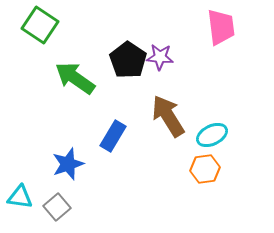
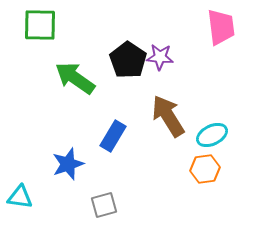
green square: rotated 33 degrees counterclockwise
gray square: moved 47 px right, 2 px up; rotated 24 degrees clockwise
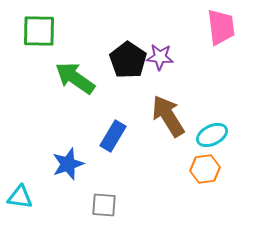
green square: moved 1 px left, 6 px down
gray square: rotated 20 degrees clockwise
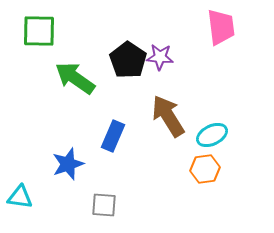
blue rectangle: rotated 8 degrees counterclockwise
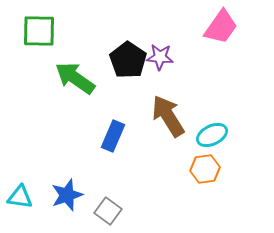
pink trapezoid: rotated 42 degrees clockwise
blue star: moved 1 px left, 31 px down
gray square: moved 4 px right, 6 px down; rotated 32 degrees clockwise
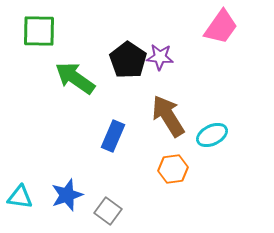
orange hexagon: moved 32 px left
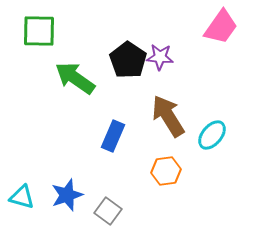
cyan ellipse: rotated 24 degrees counterclockwise
orange hexagon: moved 7 px left, 2 px down
cyan triangle: moved 2 px right; rotated 8 degrees clockwise
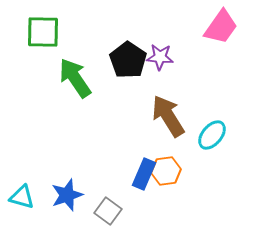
green square: moved 4 px right, 1 px down
green arrow: rotated 21 degrees clockwise
blue rectangle: moved 31 px right, 38 px down
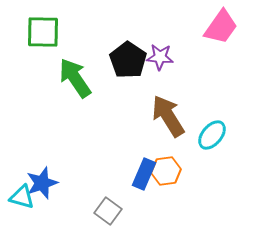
blue star: moved 25 px left, 12 px up
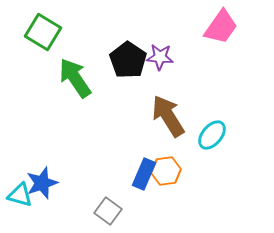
green square: rotated 30 degrees clockwise
cyan triangle: moved 2 px left, 2 px up
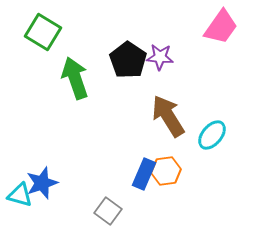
green arrow: rotated 15 degrees clockwise
